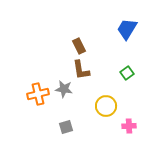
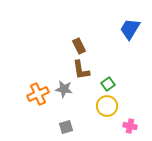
blue trapezoid: moved 3 px right
green square: moved 19 px left, 11 px down
orange cross: rotated 10 degrees counterclockwise
yellow circle: moved 1 px right
pink cross: moved 1 px right; rotated 16 degrees clockwise
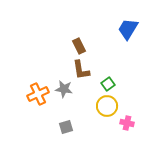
blue trapezoid: moved 2 px left
pink cross: moved 3 px left, 3 px up
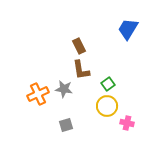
gray square: moved 2 px up
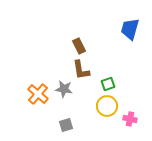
blue trapezoid: moved 2 px right; rotated 15 degrees counterclockwise
green square: rotated 16 degrees clockwise
orange cross: rotated 25 degrees counterclockwise
pink cross: moved 3 px right, 4 px up
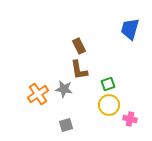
brown L-shape: moved 2 px left
orange cross: rotated 15 degrees clockwise
yellow circle: moved 2 px right, 1 px up
